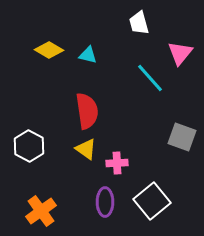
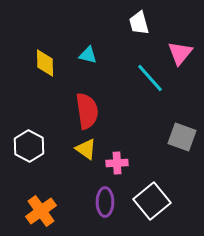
yellow diamond: moved 4 px left, 13 px down; rotated 60 degrees clockwise
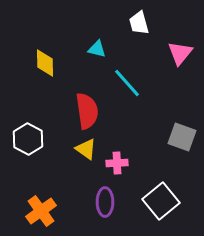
cyan triangle: moved 9 px right, 6 px up
cyan line: moved 23 px left, 5 px down
white hexagon: moved 1 px left, 7 px up
white square: moved 9 px right
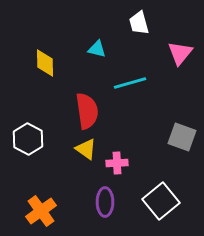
cyan line: moved 3 px right; rotated 64 degrees counterclockwise
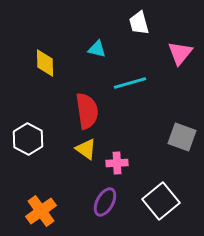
purple ellipse: rotated 28 degrees clockwise
